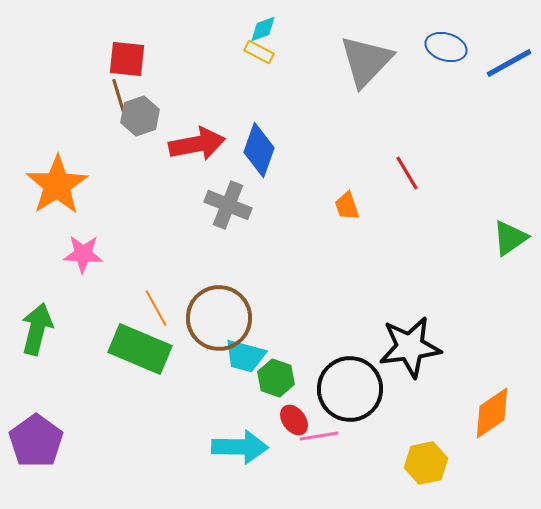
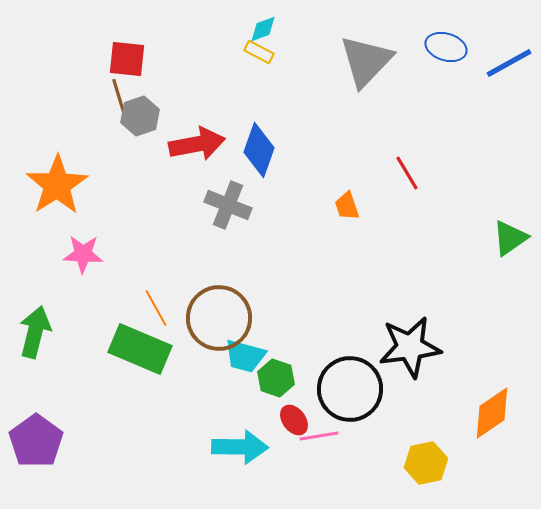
green arrow: moved 2 px left, 3 px down
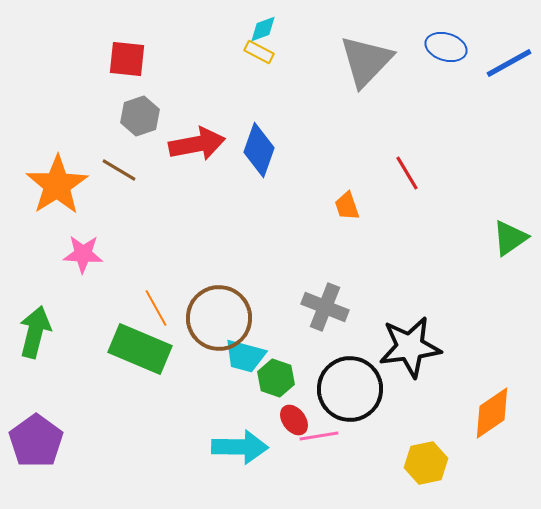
brown line: moved 73 px down; rotated 42 degrees counterclockwise
gray cross: moved 97 px right, 102 px down
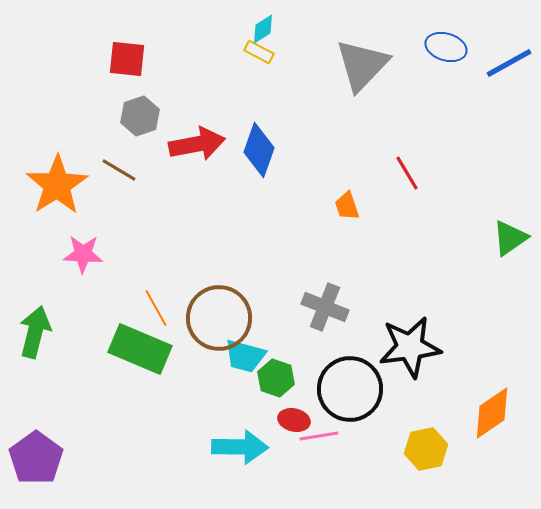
cyan diamond: rotated 12 degrees counterclockwise
gray triangle: moved 4 px left, 4 px down
red ellipse: rotated 40 degrees counterclockwise
purple pentagon: moved 17 px down
yellow hexagon: moved 14 px up
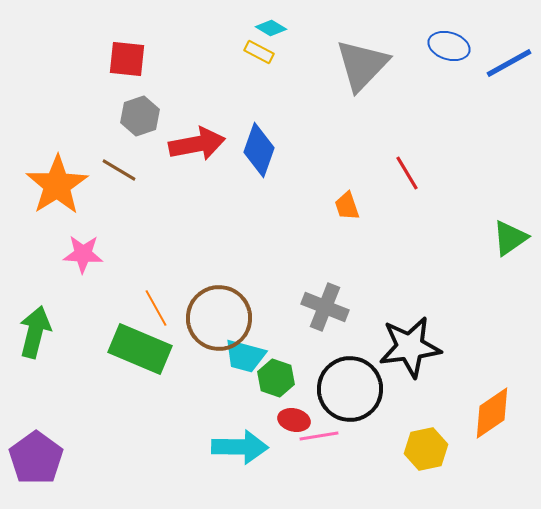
cyan diamond: moved 8 px right, 1 px up; rotated 64 degrees clockwise
blue ellipse: moved 3 px right, 1 px up
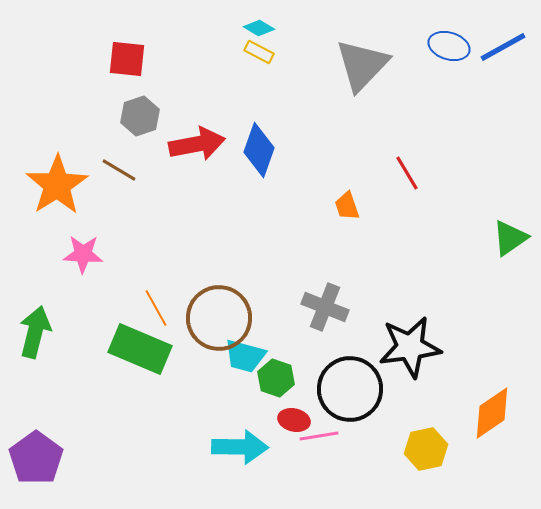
cyan diamond: moved 12 px left
blue line: moved 6 px left, 16 px up
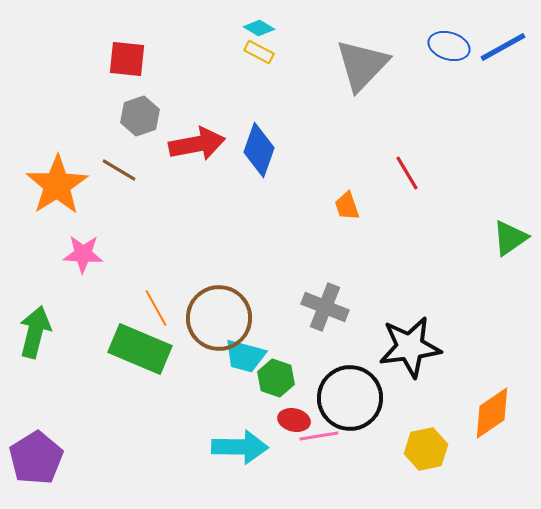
black circle: moved 9 px down
purple pentagon: rotated 4 degrees clockwise
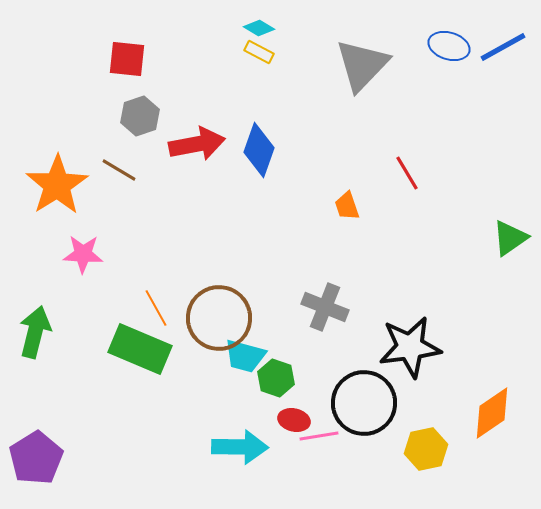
black circle: moved 14 px right, 5 px down
